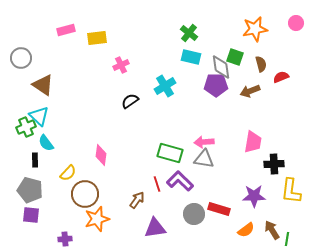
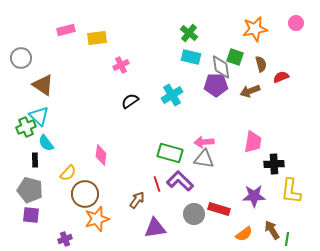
cyan cross at (165, 86): moved 7 px right, 9 px down
orange semicircle at (246, 230): moved 2 px left, 4 px down
purple cross at (65, 239): rotated 16 degrees counterclockwise
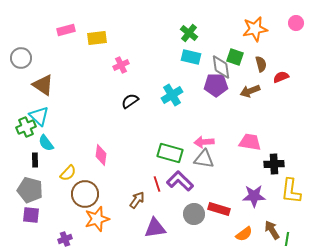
pink trapezoid at (253, 142): moved 3 px left; rotated 90 degrees counterclockwise
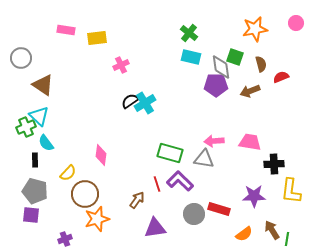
pink rectangle at (66, 30): rotated 24 degrees clockwise
cyan cross at (172, 95): moved 27 px left, 8 px down
pink arrow at (204, 142): moved 10 px right, 1 px up
gray pentagon at (30, 190): moved 5 px right, 1 px down
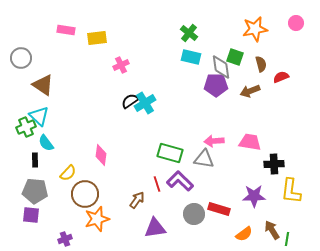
gray pentagon at (35, 191): rotated 10 degrees counterclockwise
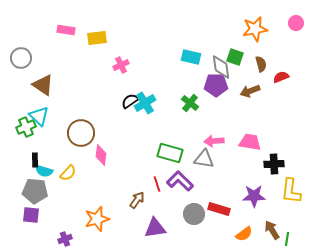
green cross at (189, 33): moved 1 px right, 70 px down
cyan semicircle at (46, 143): moved 2 px left, 28 px down; rotated 36 degrees counterclockwise
brown circle at (85, 194): moved 4 px left, 61 px up
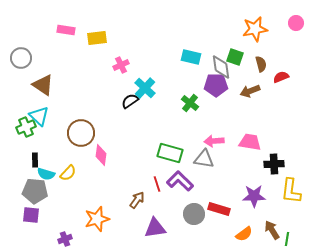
cyan cross at (145, 103): moved 15 px up; rotated 15 degrees counterclockwise
cyan semicircle at (44, 171): moved 2 px right, 3 px down
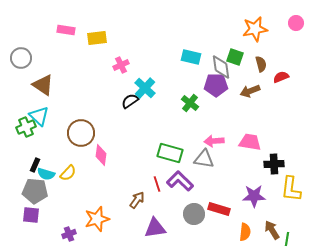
black rectangle at (35, 160): moved 5 px down; rotated 24 degrees clockwise
yellow L-shape at (291, 191): moved 2 px up
orange semicircle at (244, 234): moved 1 px right, 2 px up; rotated 48 degrees counterclockwise
purple cross at (65, 239): moved 4 px right, 5 px up
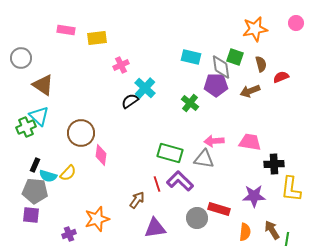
cyan semicircle at (46, 174): moved 2 px right, 2 px down
gray circle at (194, 214): moved 3 px right, 4 px down
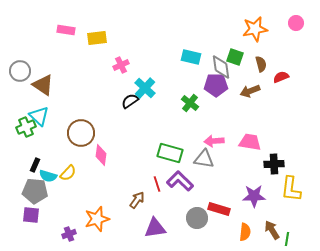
gray circle at (21, 58): moved 1 px left, 13 px down
